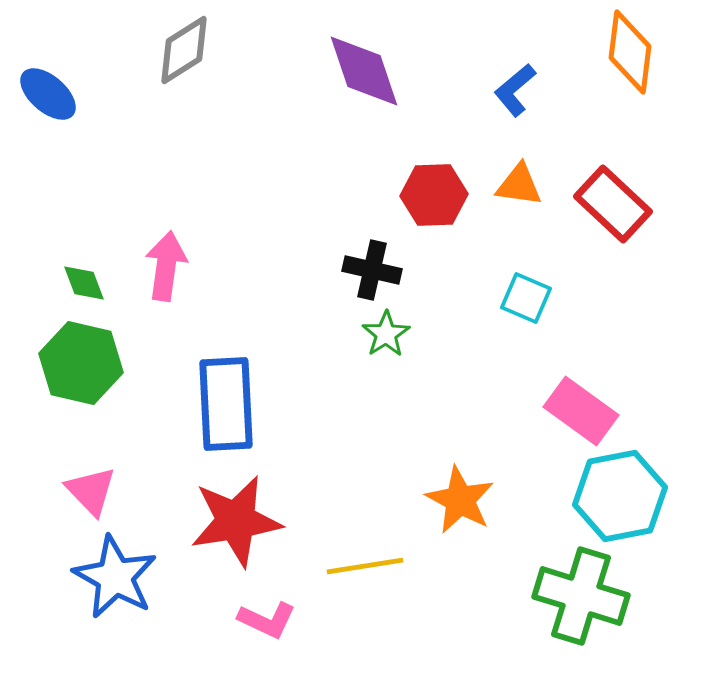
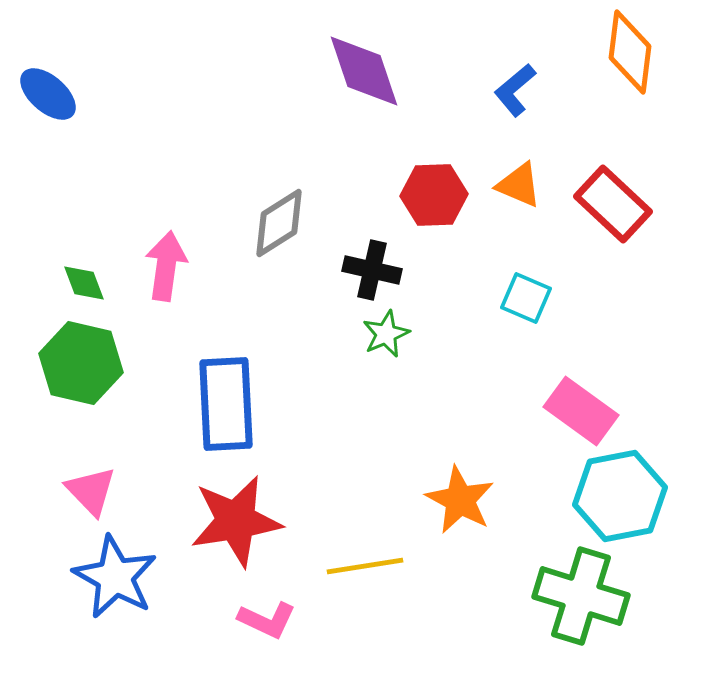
gray diamond: moved 95 px right, 173 px down
orange triangle: rotated 15 degrees clockwise
green star: rotated 9 degrees clockwise
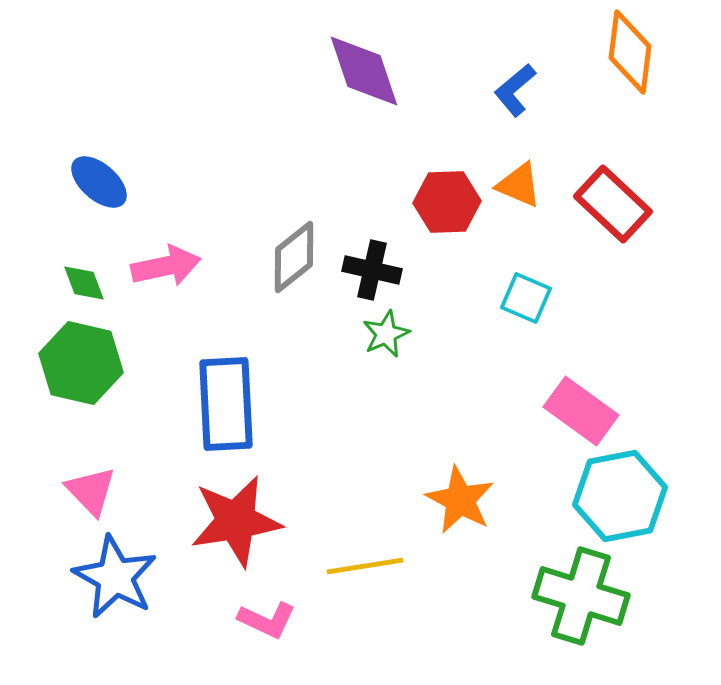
blue ellipse: moved 51 px right, 88 px down
red hexagon: moved 13 px right, 7 px down
gray diamond: moved 15 px right, 34 px down; rotated 6 degrees counterclockwise
pink arrow: rotated 70 degrees clockwise
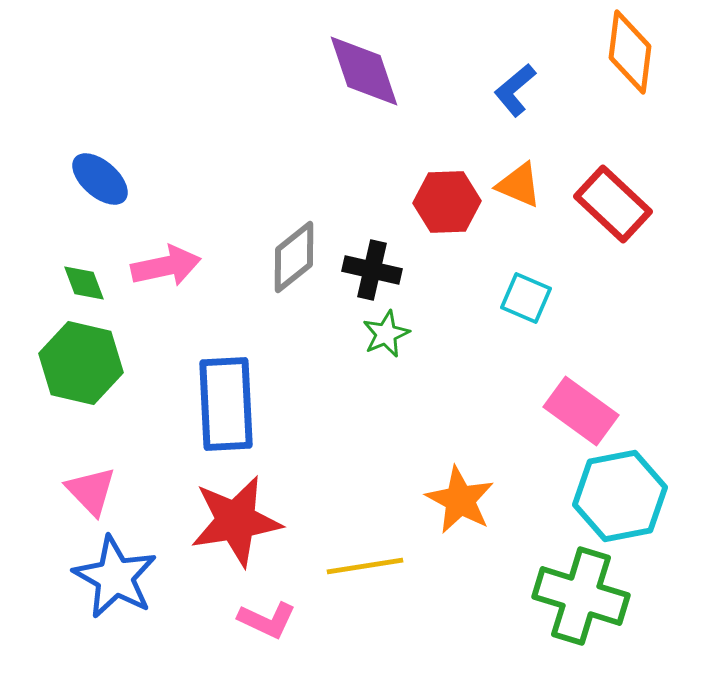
blue ellipse: moved 1 px right, 3 px up
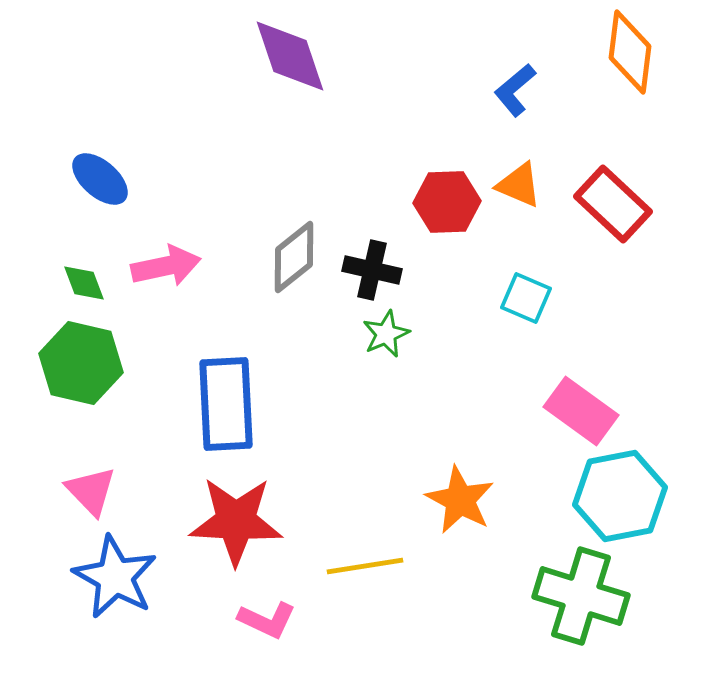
purple diamond: moved 74 px left, 15 px up
red star: rotated 12 degrees clockwise
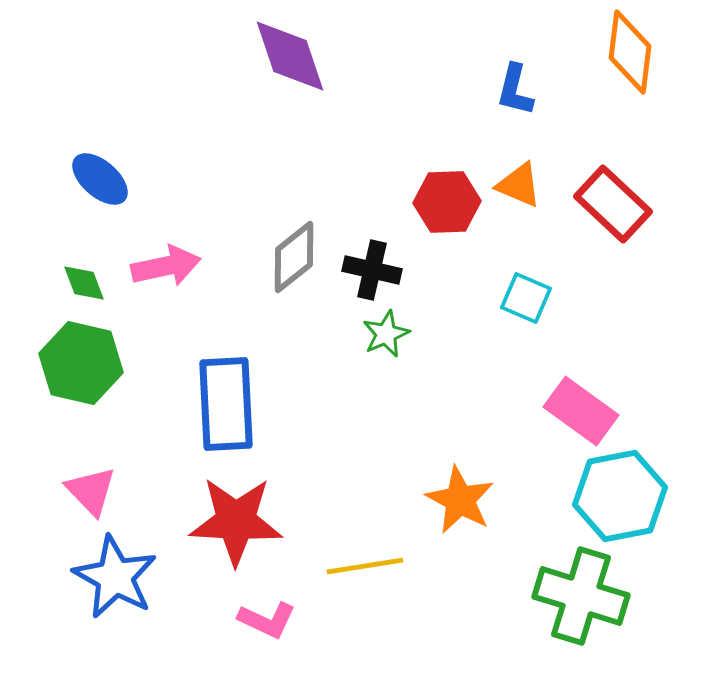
blue L-shape: rotated 36 degrees counterclockwise
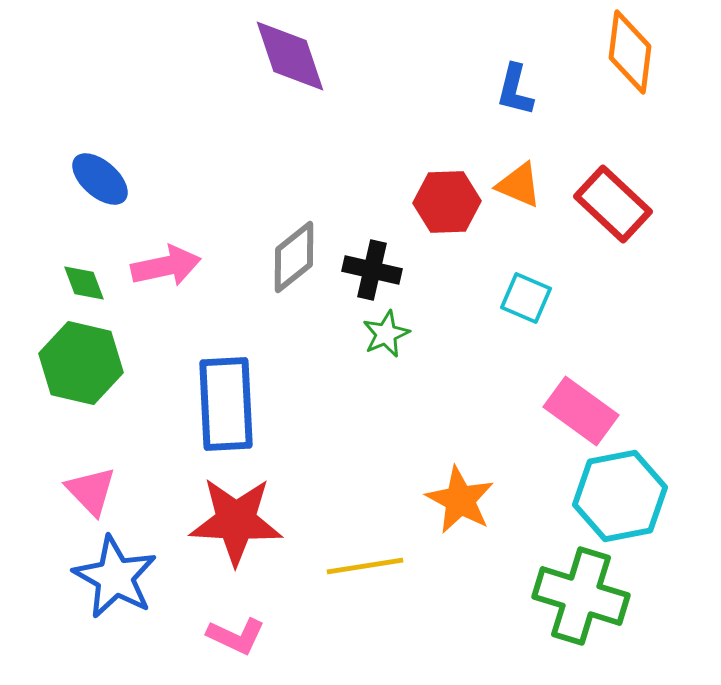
pink L-shape: moved 31 px left, 16 px down
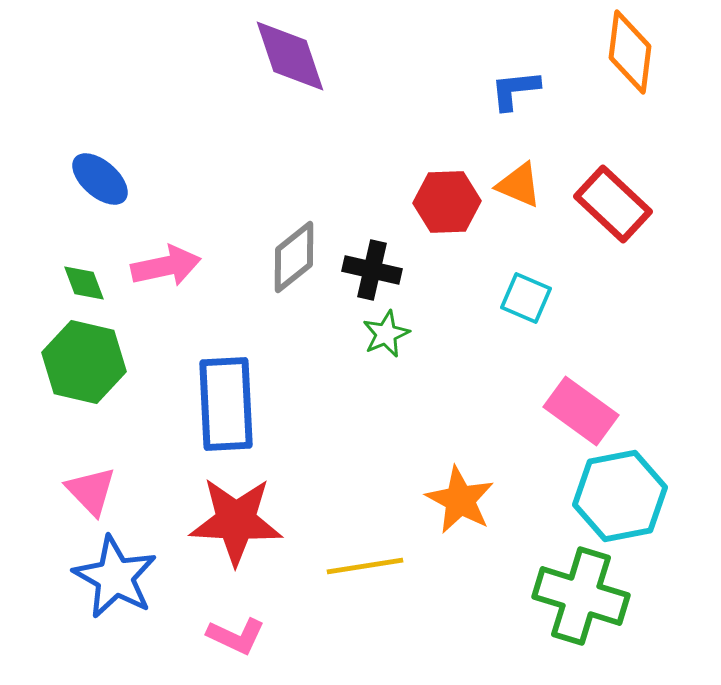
blue L-shape: rotated 70 degrees clockwise
green hexagon: moved 3 px right, 1 px up
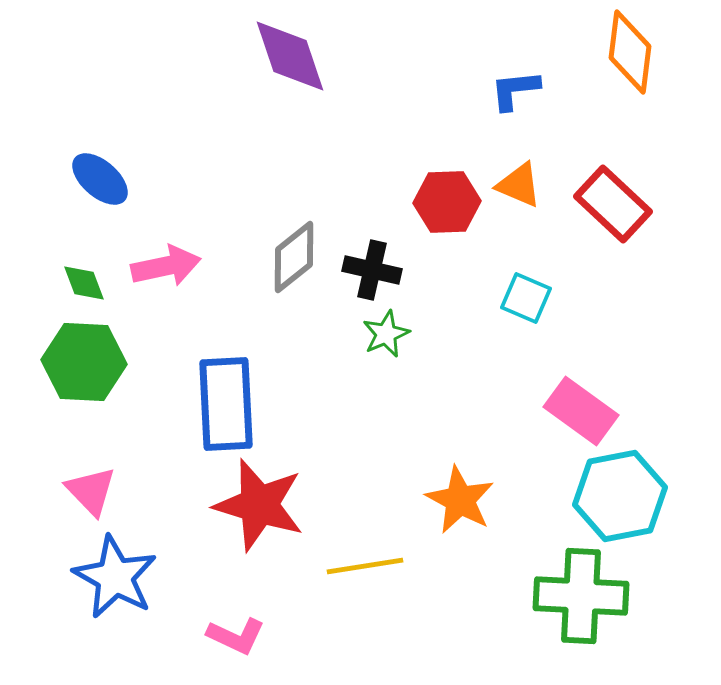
green hexagon: rotated 10 degrees counterclockwise
red star: moved 23 px right, 16 px up; rotated 14 degrees clockwise
green cross: rotated 14 degrees counterclockwise
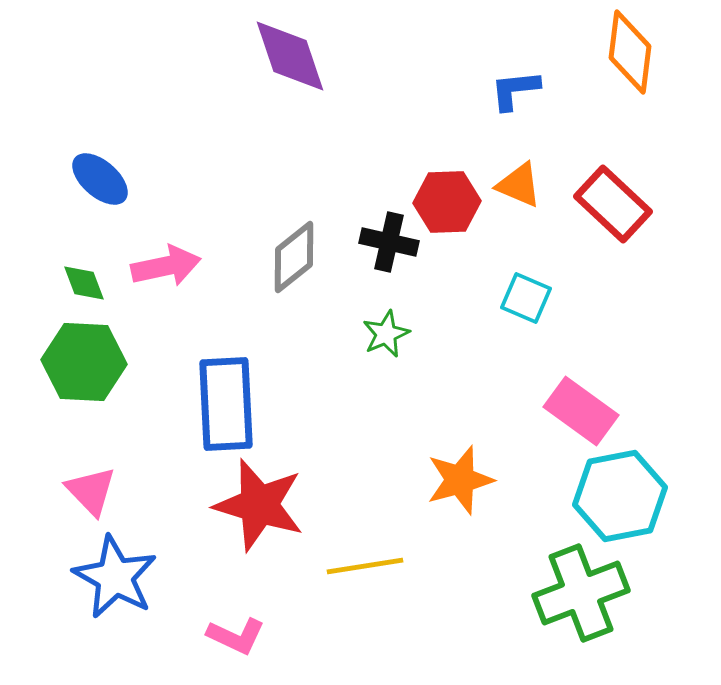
black cross: moved 17 px right, 28 px up
orange star: moved 20 px up; rotated 28 degrees clockwise
green cross: moved 3 px up; rotated 24 degrees counterclockwise
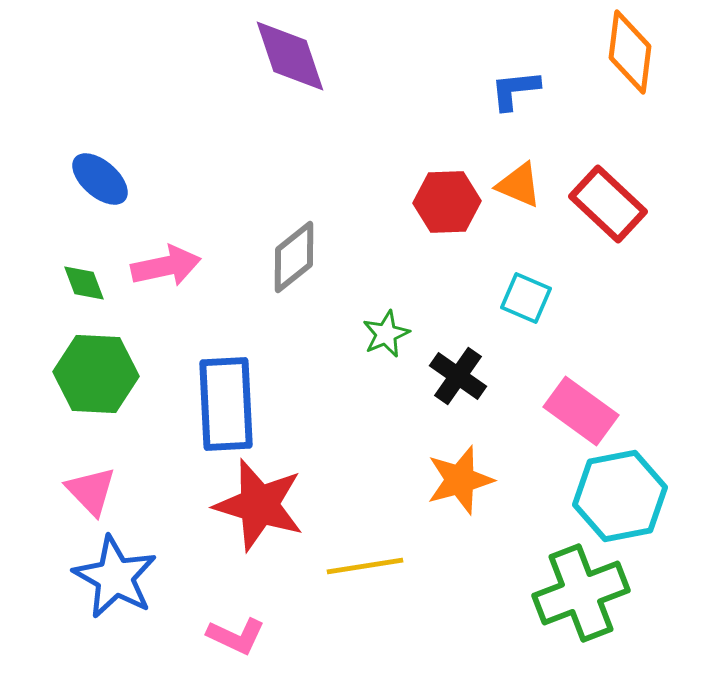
red rectangle: moved 5 px left
black cross: moved 69 px right, 134 px down; rotated 22 degrees clockwise
green hexagon: moved 12 px right, 12 px down
